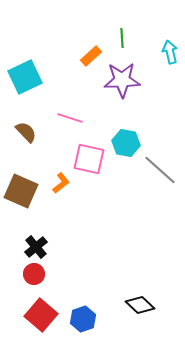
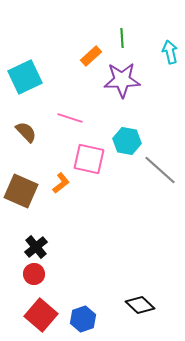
cyan hexagon: moved 1 px right, 2 px up
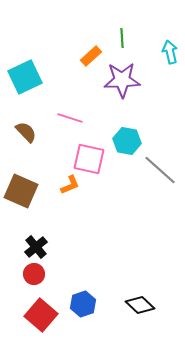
orange L-shape: moved 9 px right, 2 px down; rotated 15 degrees clockwise
blue hexagon: moved 15 px up
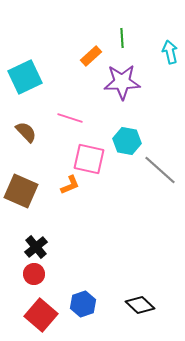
purple star: moved 2 px down
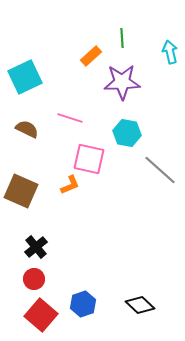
brown semicircle: moved 1 px right, 3 px up; rotated 20 degrees counterclockwise
cyan hexagon: moved 8 px up
red circle: moved 5 px down
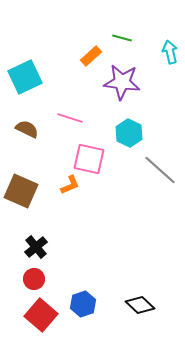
green line: rotated 72 degrees counterclockwise
purple star: rotated 9 degrees clockwise
cyan hexagon: moved 2 px right; rotated 16 degrees clockwise
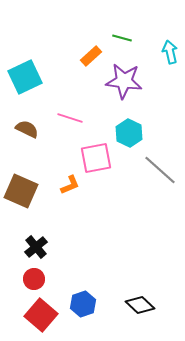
purple star: moved 2 px right, 1 px up
pink square: moved 7 px right, 1 px up; rotated 24 degrees counterclockwise
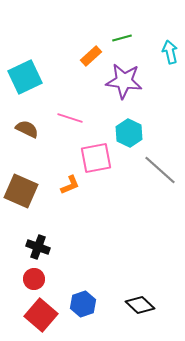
green line: rotated 30 degrees counterclockwise
black cross: moved 2 px right; rotated 30 degrees counterclockwise
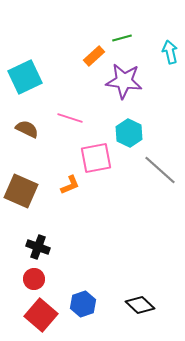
orange rectangle: moved 3 px right
